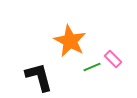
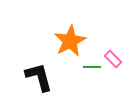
orange star: rotated 16 degrees clockwise
green line: rotated 24 degrees clockwise
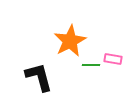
pink rectangle: rotated 36 degrees counterclockwise
green line: moved 1 px left, 2 px up
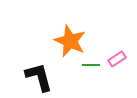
orange star: rotated 20 degrees counterclockwise
pink rectangle: moved 4 px right; rotated 42 degrees counterclockwise
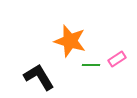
orange star: rotated 8 degrees counterclockwise
black L-shape: rotated 16 degrees counterclockwise
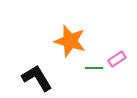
green line: moved 3 px right, 3 px down
black L-shape: moved 2 px left, 1 px down
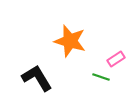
pink rectangle: moved 1 px left
green line: moved 7 px right, 9 px down; rotated 18 degrees clockwise
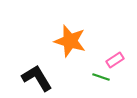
pink rectangle: moved 1 px left, 1 px down
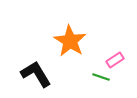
orange star: rotated 16 degrees clockwise
black L-shape: moved 1 px left, 4 px up
